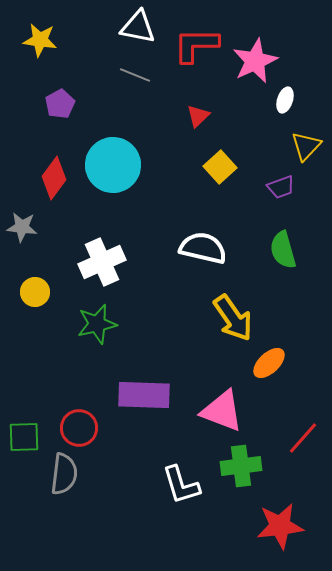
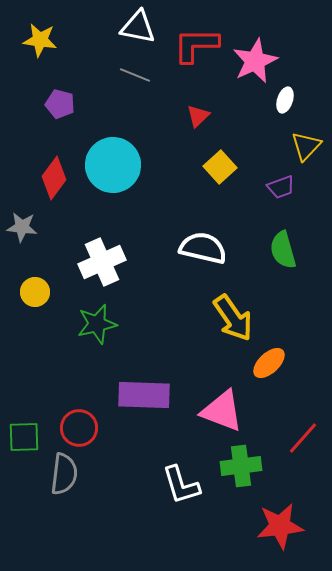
purple pentagon: rotated 28 degrees counterclockwise
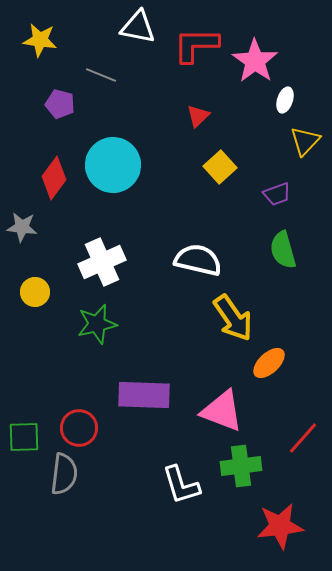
pink star: rotated 12 degrees counterclockwise
gray line: moved 34 px left
yellow triangle: moved 1 px left, 5 px up
purple trapezoid: moved 4 px left, 7 px down
white semicircle: moved 5 px left, 12 px down
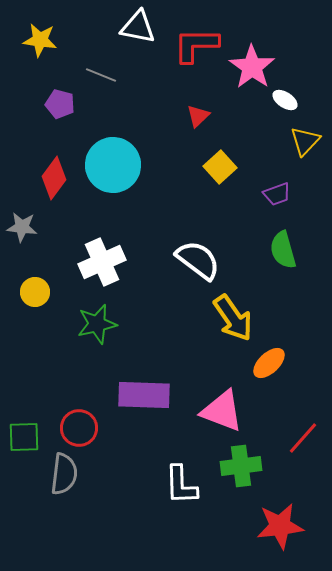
pink star: moved 3 px left, 6 px down
white ellipse: rotated 75 degrees counterclockwise
white semicircle: rotated 24 degrees clockwise
white L-shape: rotated 15 degrees clockwise
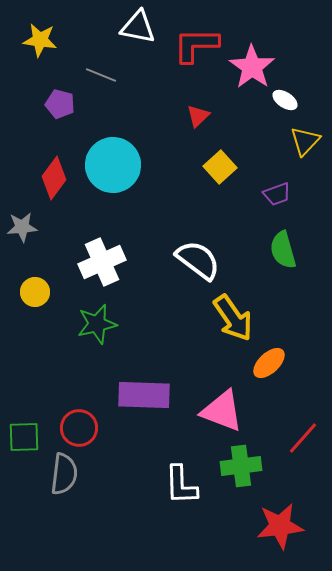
gray star: rotated 12 degrees counterclockwise
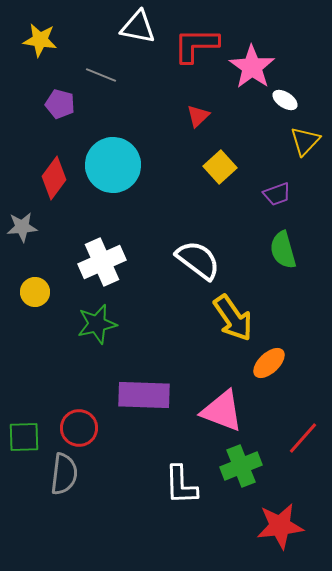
green cross: rotated 15 degrees counterclockwise
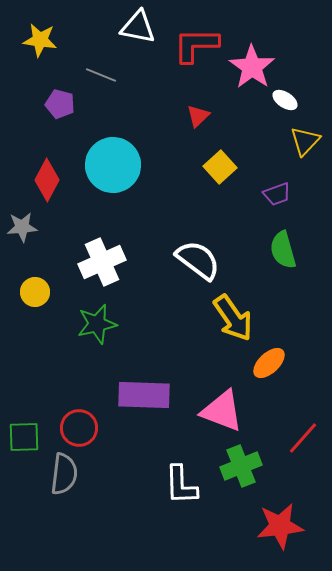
red diamond: moved 7 px left, 2 px down; rotated 9 degrees counterclockwise
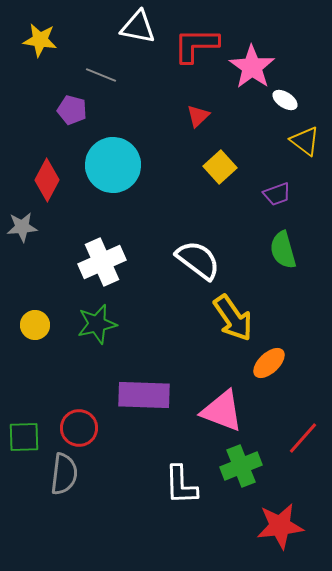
purple pentagon: moved 12 px right, 6 px down
yellow triangle: rotated 36 degrees counterclockwise
yellow circle: moved 33 px down
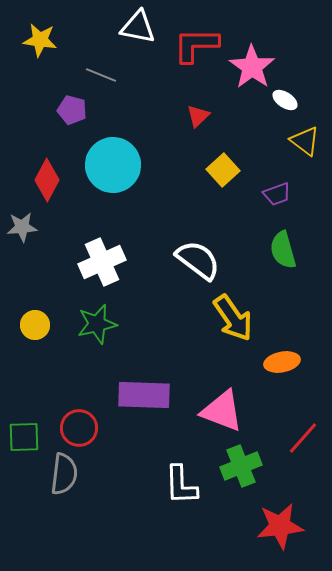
yellow square: moved 3 px right, 3 px down
orange ellipse: moved 13 px right, 1 px up; rotated 32 degrees clockwise
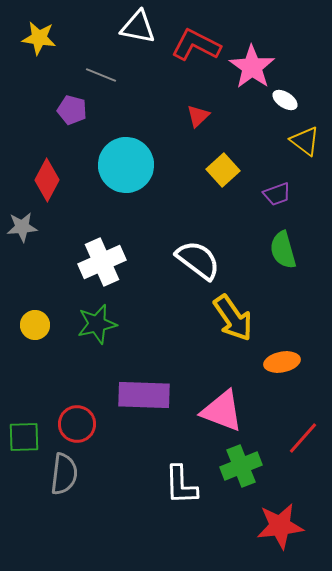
yellow star: moved 1 px left, 2 px up
red L-shape: rotated 27 degrees clockwise
cyan circle: moved 13 px right
red circle: moved 2 px left, 4 px up
